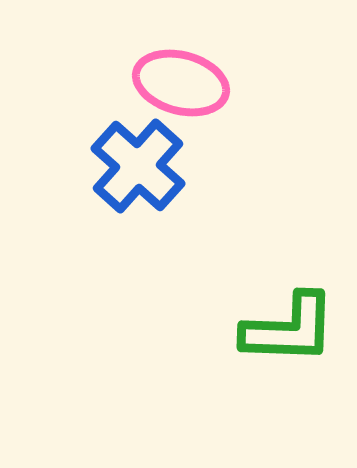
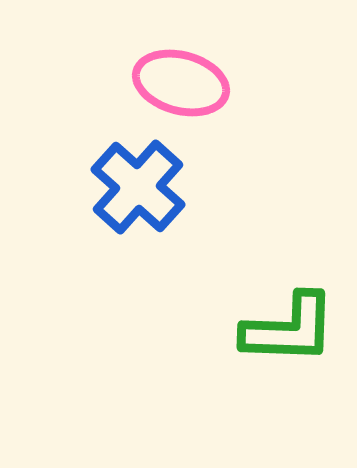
blue cross: moved 21 px down
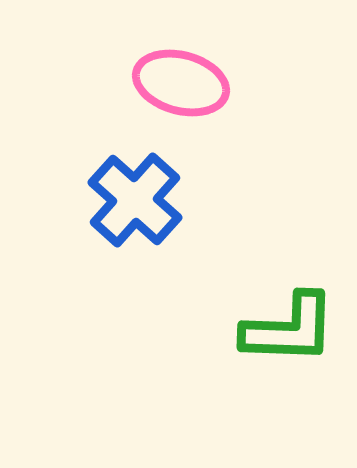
blue cross: moved 3 px left, 13 px down
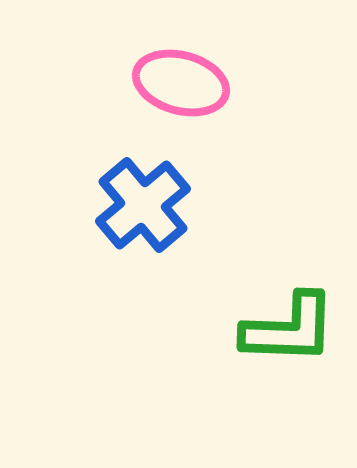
blue cross: moved 8 px right, 5 px down; rotated 8 degrees clockwise
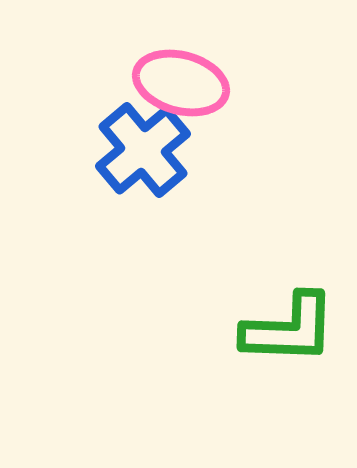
blue cross: moved 55 px up
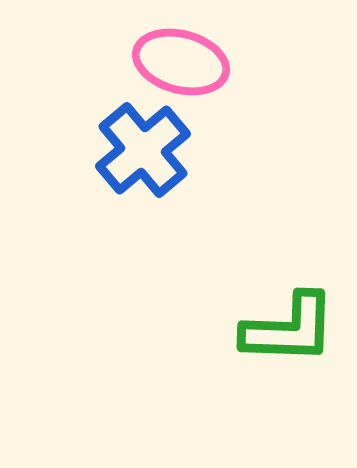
pink ellipse: moved 21 px up
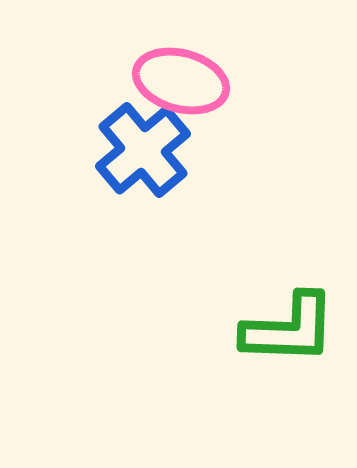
pink ellipse: moved 19 px down
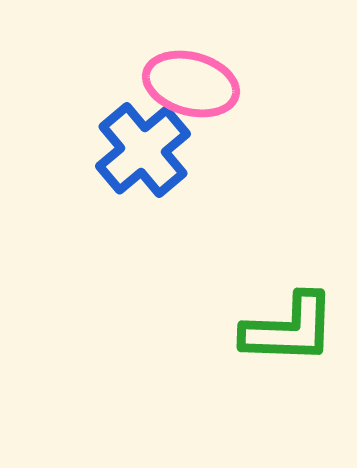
pink ellipse: moved 10 px right, 3 px down
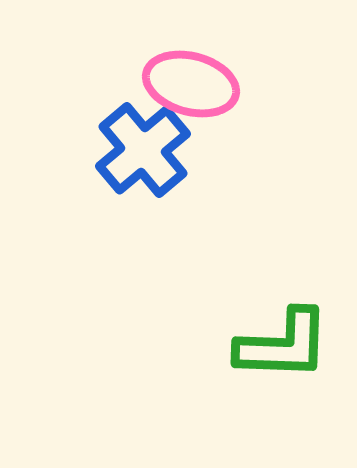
green L-shape: moved 6 px left, 16 px down
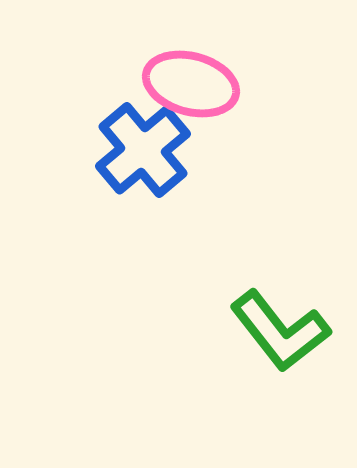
green L-shape: moved 3 px left, 14 px up; rotated 50 degrees clockwise
